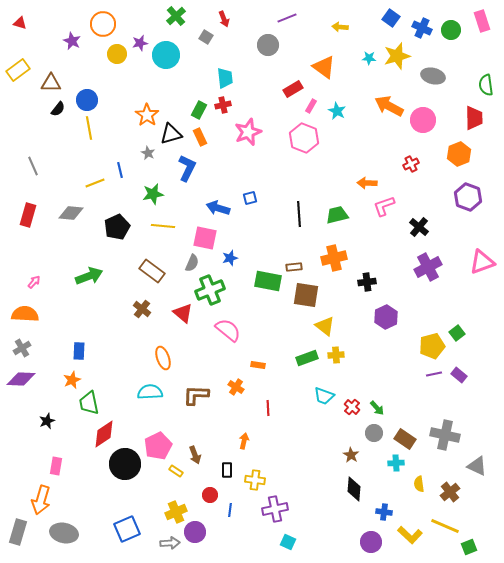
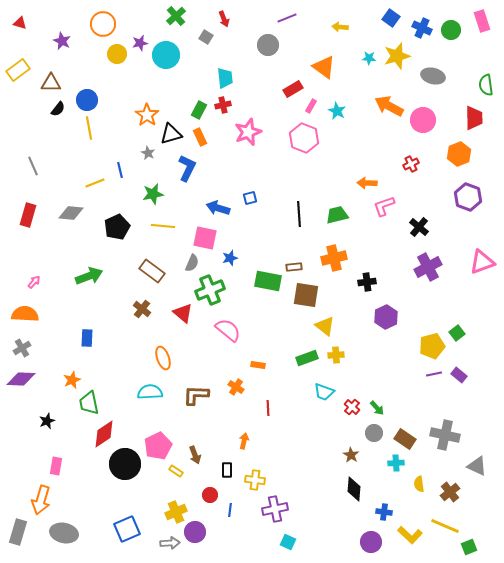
purple star at (72, 41): moved 10 px left
blue rectangle at (79, 351): moved 8 px right, 13 px up
cyan trapezoid at (324, 396): moved 4 px up
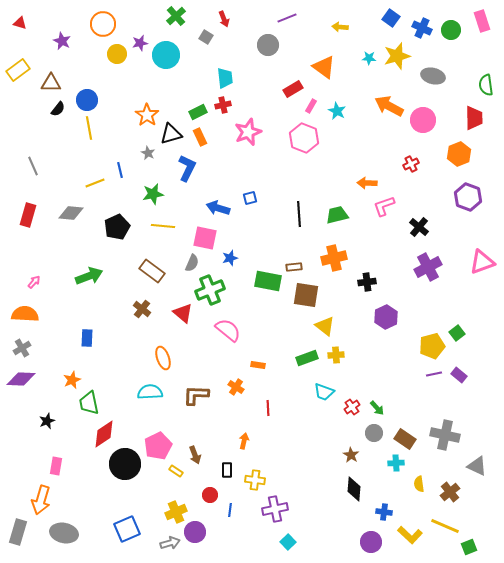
green rectangle at (199, 110): moved 1 px left, 2 px down; rotated 36 degrees clockwise
red cross at (352, 407): rotated 14 degrees clockwise
cyan square at (288, 542): rotated 21 degrees clockwise
gray arrow at (170, 543): rotated 12 degrees counterclockwise
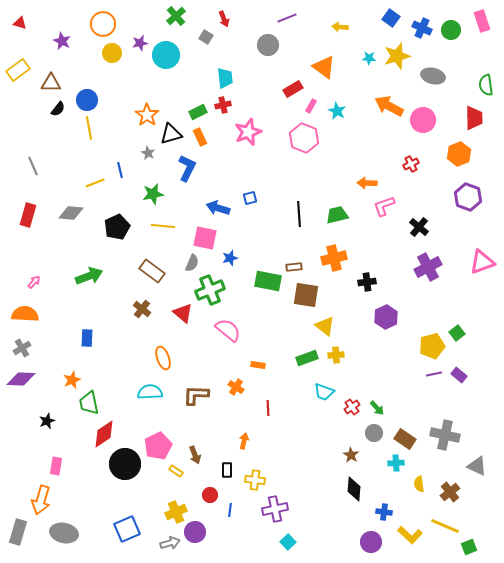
yellow circle at (117, 54): moved 5 px left, 1 px up
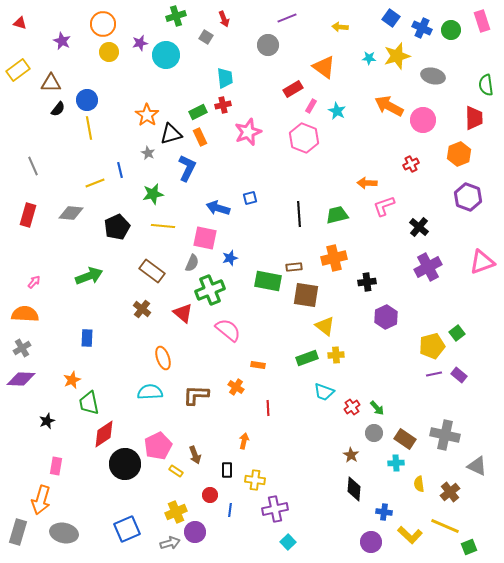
green cross at (176, 16): rotated 24 degrees clockwise
yellow circle at (112, 53): moved 3 px left, 1 px up
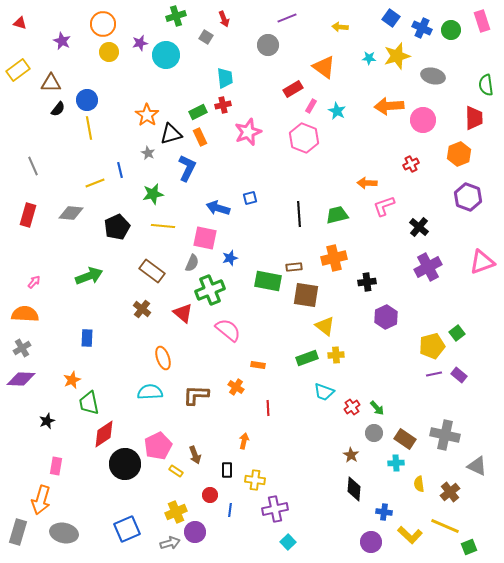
orange arrow at (389, 106): rotated 32 degrees counterclockwise
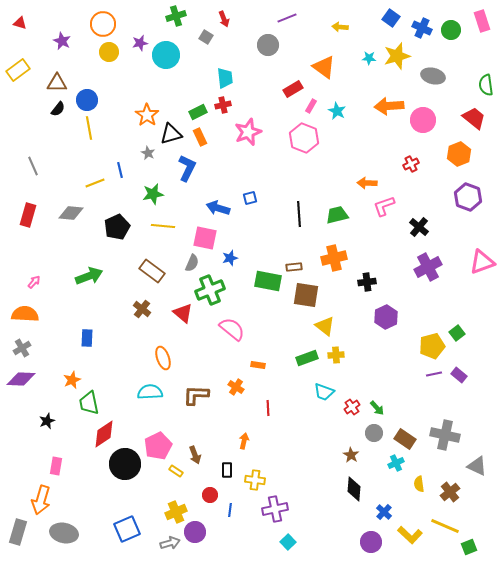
brown triangle at (51, 83): moved 6 px right
red trapezoid at (474, 118): rotated 50 degrees counterclockwise
pink semicircle at (228, 330): moved 4 px right, 1 px up
cyan cross at (396, 463): rotated 21 degrees counterclockwise
blue cross at (384, 512): rotated 35 degrees clockwise
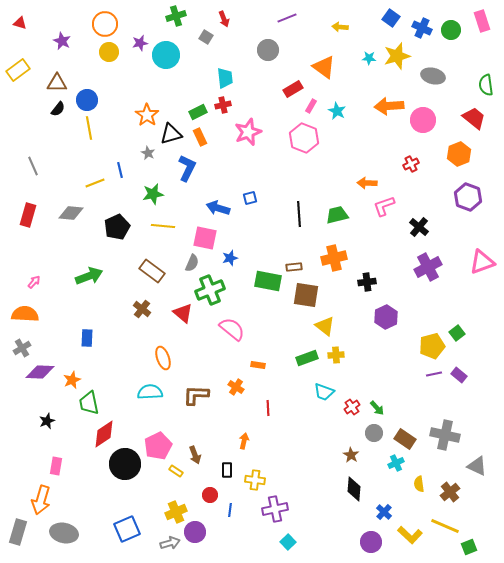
orange circle at (103, 24): moved 2 px right
gray circle at (268, 45): moved 5 px down
purple diamond at (21, 379): moved 19 px right, 7 px up
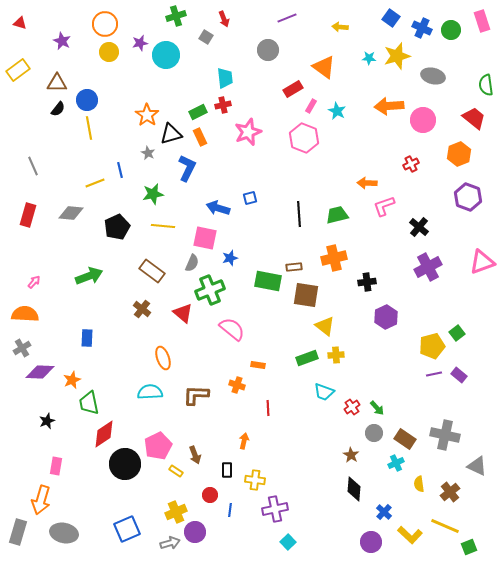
orange cross at (236, 387): moved 1 px right, 2 px up; rotated 14 degrees counterclockwise
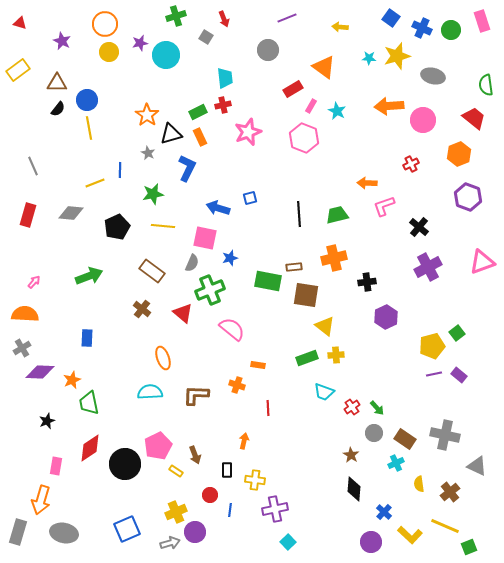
blue line at (120, 170): rotated 14 degrees clockwise
red diamond at (104, 434): moved 14 px left, 14 px down
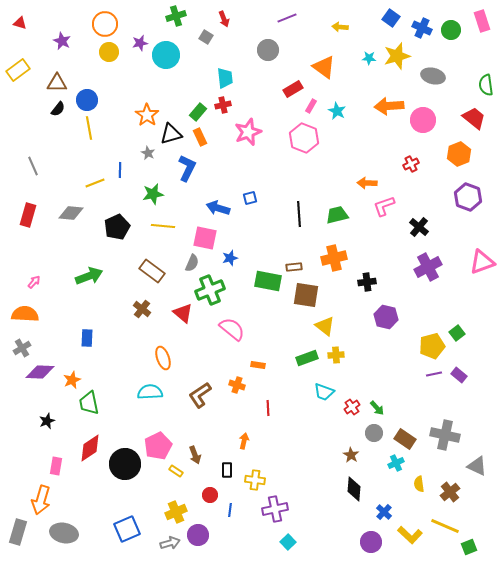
green rectangle at (198, 112): rotated 24 degrees counterclockwise
purple hexagon at (386, 317): rotated 20 degrees counterclockwise
brown L-shape at (196, 395): moved 4 px right; rotated 36 degrees counterclockwise
purple circle at (195, 532): moved 3 px right, 3 px down
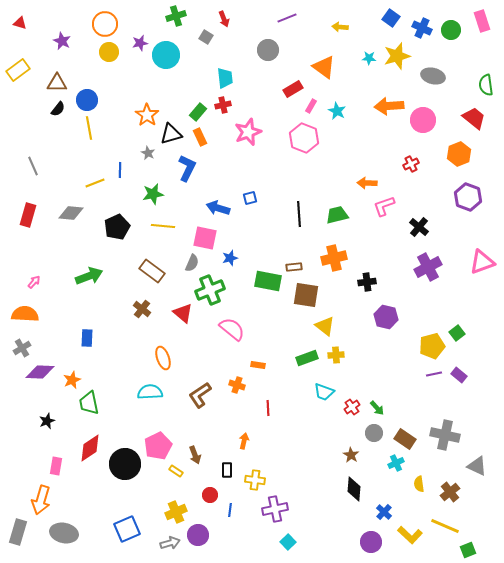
green square at (469, 547): moved 1 px left, 3 px down
